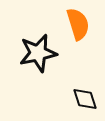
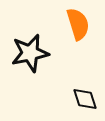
black star: moved 8 px left
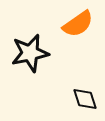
orange semicircle: rotated 72 degrees clockwise
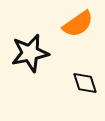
black diamond: moved 16 px up
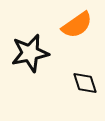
orange semicircle: moved 1 px left, 1 px down
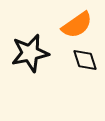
black diamond: moved 23 px up
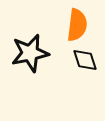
orange semicircle: rotated 48 degrees counterclockwise
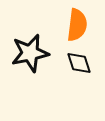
black diamond: moved 6 px left, 3 px down
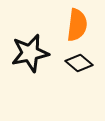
black diamond: rotated 32 degrees counterclockwise
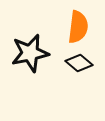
orange semicircle: moved 1 px right, 2 px down
